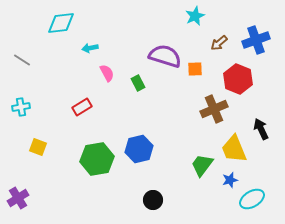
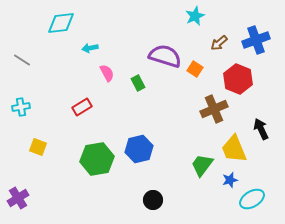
orange square: rotated 35 degrees clockwise
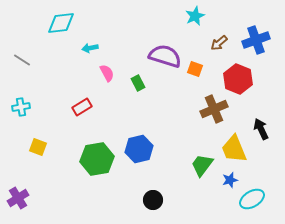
orange square: rotated 14 degrees counterclockwise
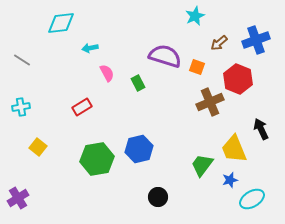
orange square: moved 2 px right, 2 px up
brown cross: moved 4 px left, 7 px up
yellow square: rotated 18 degrees clockwise
black circle: moved 5 px right, 3 px up
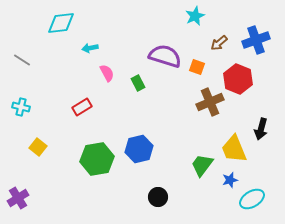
cyan cross: rotated 24 degrees clockwise
black arrow: rotated 140 degrees counterclockwise
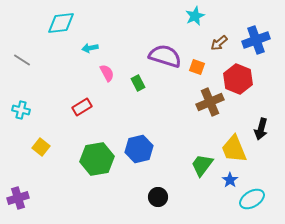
cyan cross: moved 3 px down
yellow square: moved 3 px right
blue star: rotated 21 degrees counterclockwise
purple cross: rotated 15 degrees clockwise
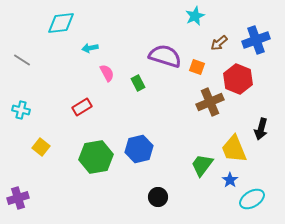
green hexagon: moved 1 px left, 2 px up
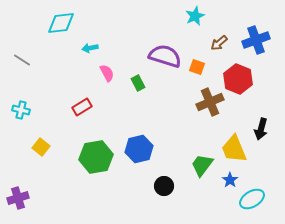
black circle: moved 6 px right, 11 px up
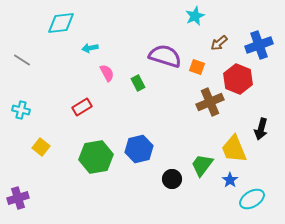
blue cross: moved 3 px right, 5 px down
black circle: moved 8 px right, 7 px up
